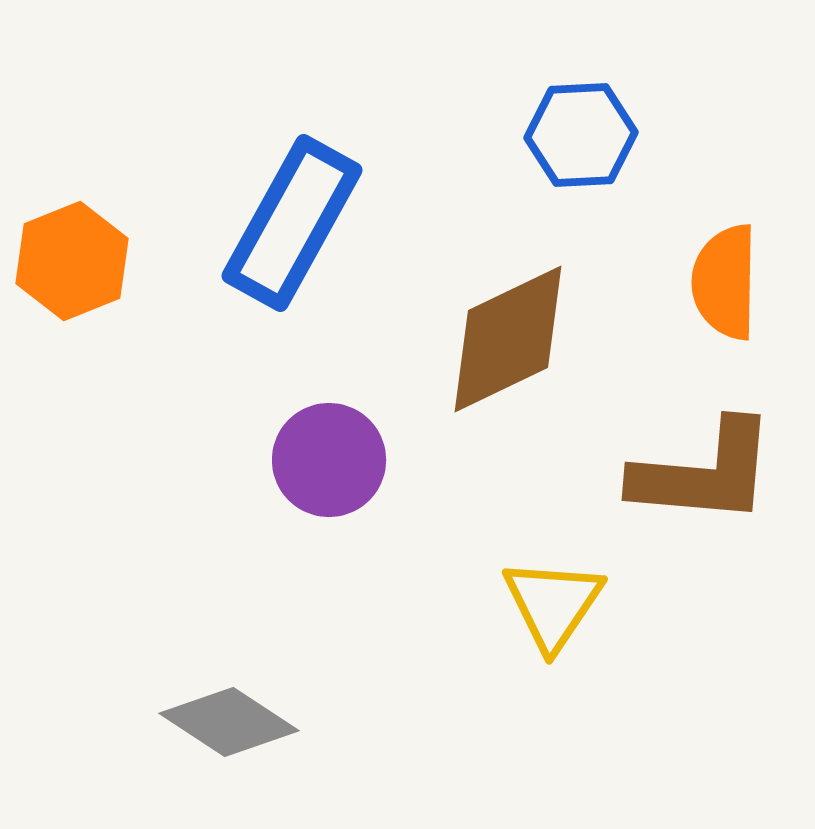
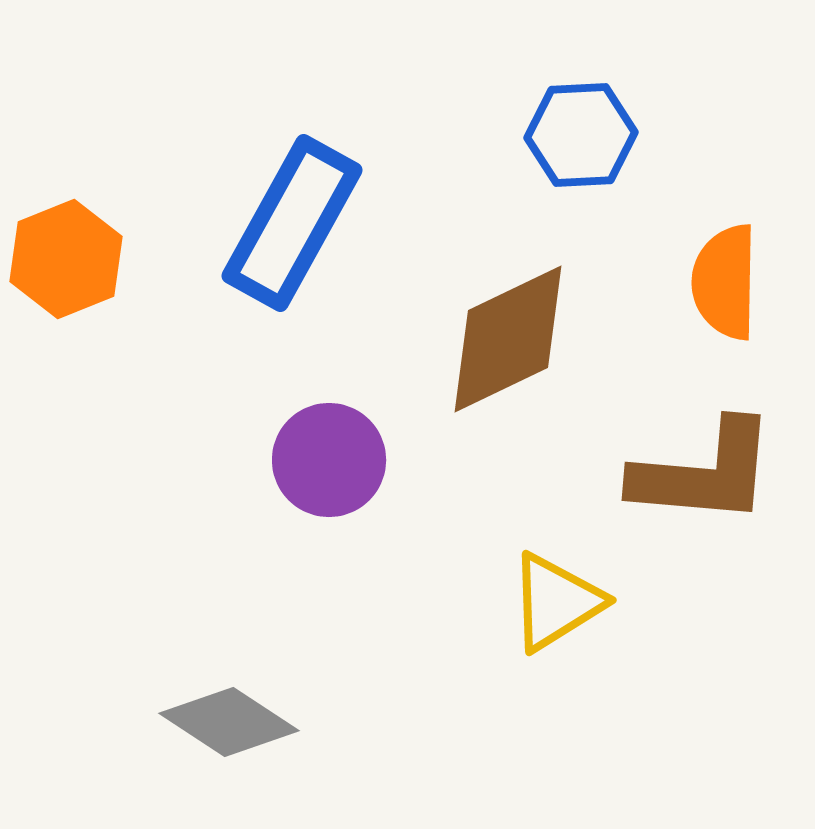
orange hexagon: moved 6 px left, 2 px up
yellow triangle: moved 3 px right, 2 px up; rotated 24 degrees clockwise
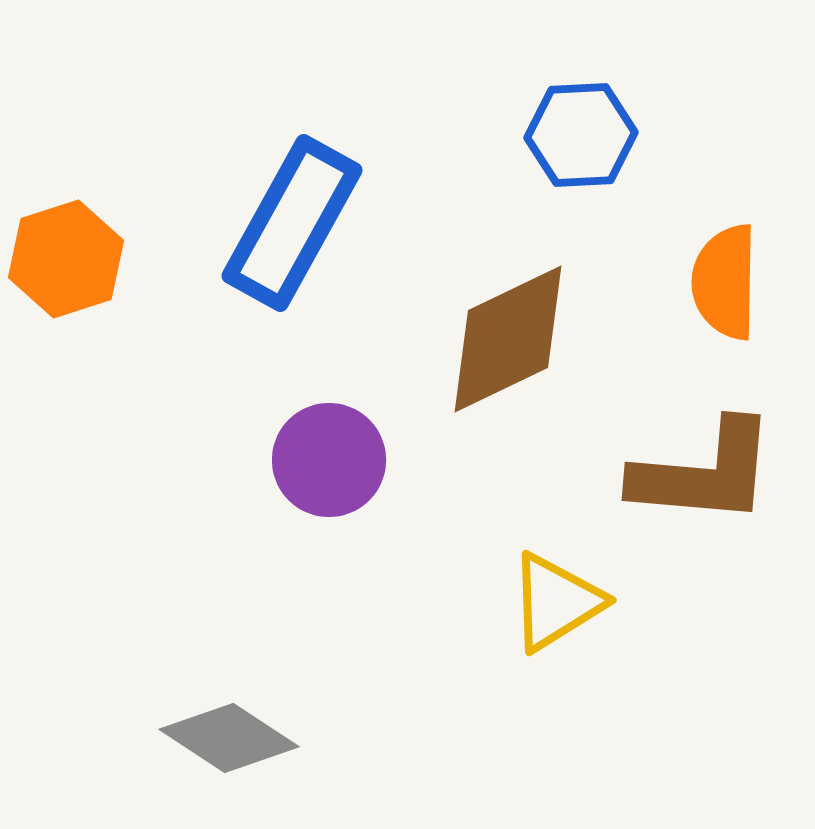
orange hexagon: rotated 4 degrees clockwise
gray diamond: moved 16 px down
